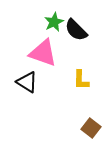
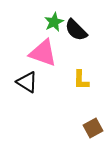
brown square: moved 2 px right; rotated 24 degrees clockwise
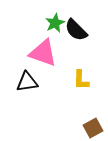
green star: moved 1 px right, 1 px down
black triangle: rotated 40 degrees counterclockwise
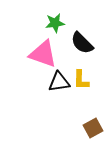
green star: rotated 18 degrees clockwise
black semicircle: moved 6 px right, 13 px down
pink triangle: moved 1 px down
black triangle: moved 32 px right
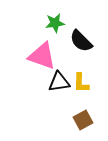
black semicircle: moved 1 px left, 2 px up
pink triangle: moved 1 px left, 2 px down
yellow L-shape: moved 3 px down
brown square: moved 10 px left, 8 px up
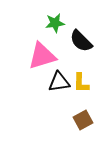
pink triangle: rotated 36 degrees counterclockwise
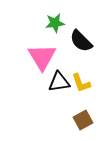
pink triangle: moved 1 px down; rotated 44 degrees counterclockwise
yellow L-shape: rotated 20 degrees counterclockwise
